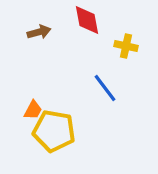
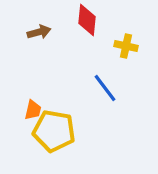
red diamond: rotated 16 degrees clockwise
orange trapezoid: rotated 15 degrees counterclockwise
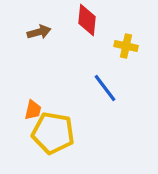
yellow pentagon: moved 1 px left, 2 px down
